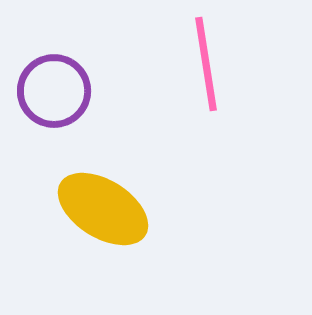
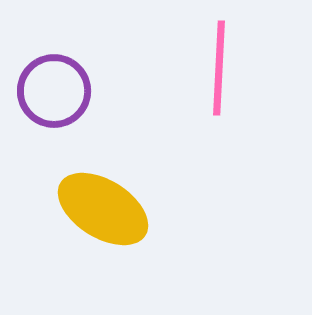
pink line: moved 13 px right, 4 px down; rotated 12 degrees clockwise
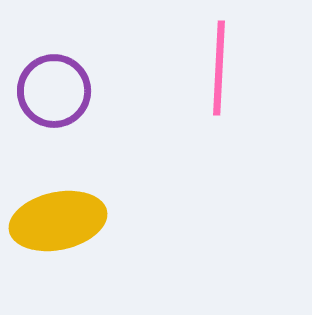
yellow ellipse: moved 45 px left, 12 px down; rotated 44 degrees counterclockwise
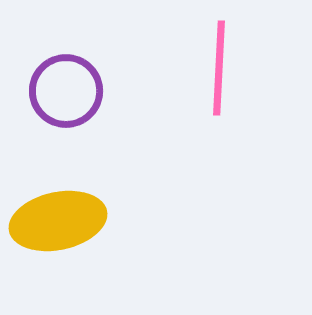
purple circle: moved 12 px right
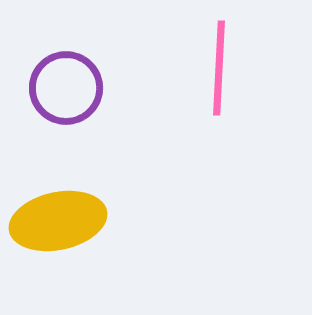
purple circle: moved 3 px up
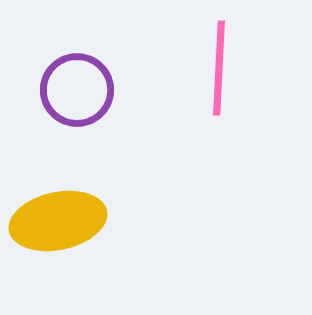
purple circle: moved 11 px right, 2 px down
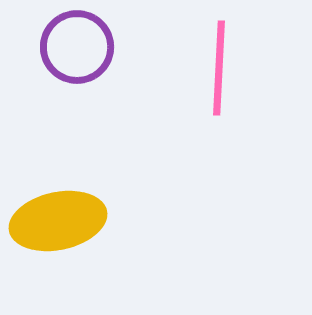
purple circle: moved 43 px up
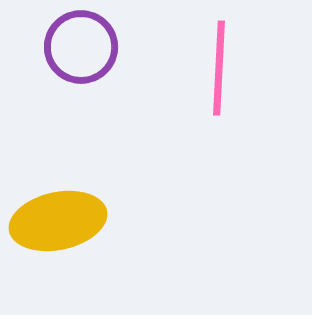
purple circle: moved 4 px right
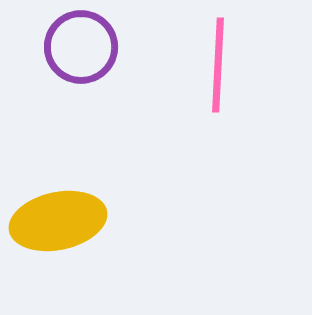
pink line: moved 1 px left, 3 px up
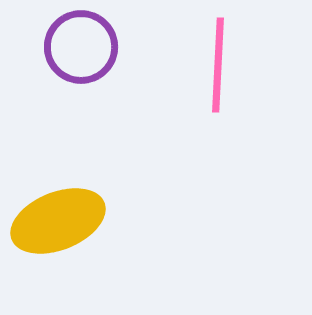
yellow ellipse: rotated 10 degrees counterclockwise
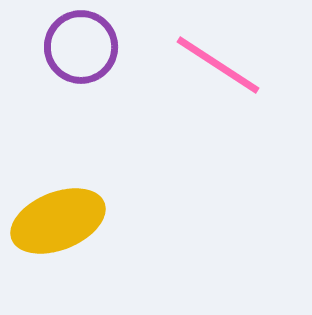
pink line: rotated 60 degrees counterclockwise
